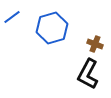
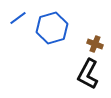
blue line: moved 6 px right, 1 px down
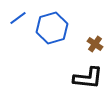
brown cross: rotated 14 degrees clockwise
black L-shape: moved 4 px down; rotated 112 degrees counterclockwise
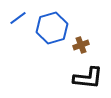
brown cross: moved 14 px left, 1 px down; rotated 35 degrees clockwise
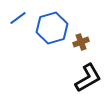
brown cross: moved 3 px up
black L-shape: rotated 36 degrees counterclockwise
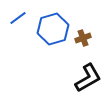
blue hexagon: moved 1 px right, 1 px down
brown cross: moved 2 px right, 4 px up
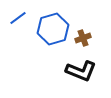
black L-shape: moved 7 px left, 7 px up; rotated 52 degrees clockwise
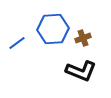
blue line: moved 1 px left, 25 px down
blue hexagon: rotated 12 degrees clockwise
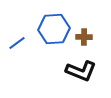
blue hexagon: moved 1 px right
brown cross: moved 1 px right, 1 px up; rotated 21 degrees clockwise
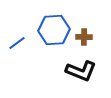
blue hexagon: moved 1 px down
